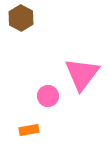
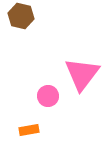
brown hexagon: moved 2 px up; rotated 15 degrees counterclockwise
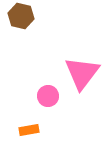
pink triangle: moved 1 px up
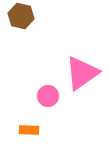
pink triangle: rotated 18 degrees clockwise
orange rectangle: rotated 12 degrees clockwise
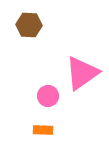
brown hexagon: moved 8 px right, 9 px down; rotated 10 degrees counterclockwise
orange rectangle: moved 14 px right
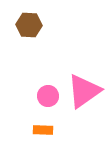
pink triangle: moved 2 px right, 18 px down
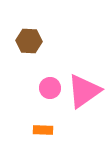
brown hexagon: moved 16 px down
pink circle: moved 2 px right, 8 px up
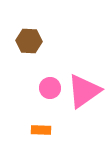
orange rectangle: moved 2 px left
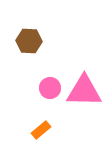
pink triangle: rotated 36 degrees clockwise
orange rectangle: rotated 42 degrees counterclockwise
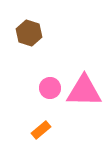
brown hexagon: moved 8 px up; rotated 15 degrees clockwise
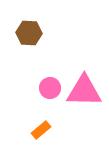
brown hexagon: rotated 15 degrees counterclockwise
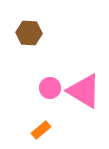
pink triangle: rotated 30 degrees clockwise
